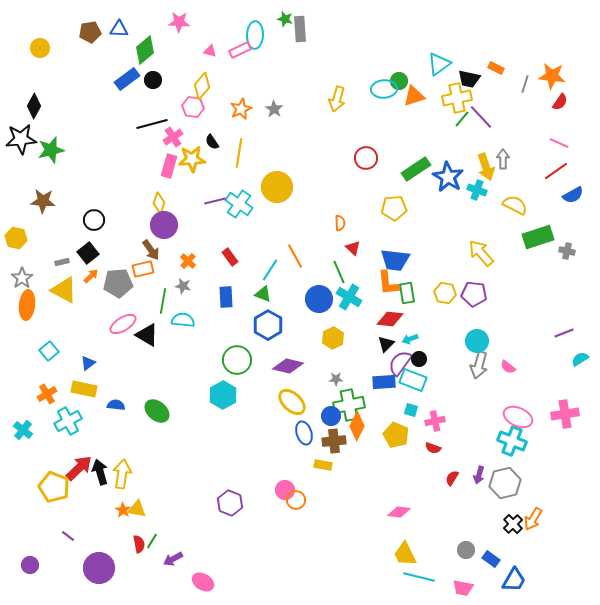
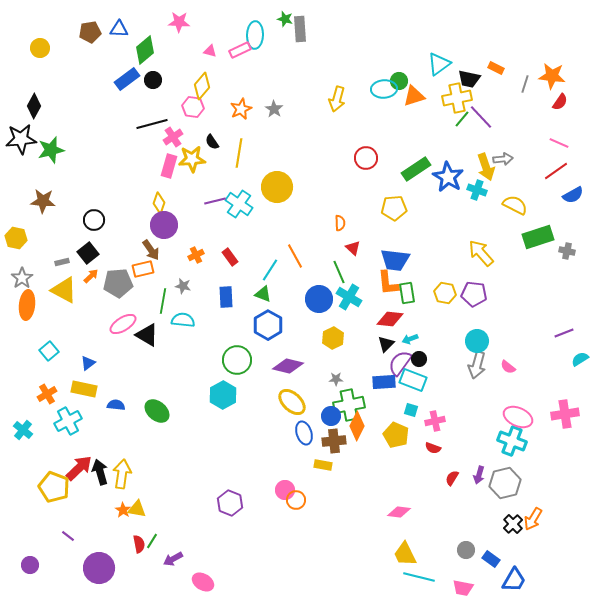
gray arrow at (503, 159): rotated 84 degrees clockwise
orange cross at (188, 261): moved 8 px right, 6 px up; rotated 21 degrees clockwise
gray arrow at (479, 365): moved 2 px left
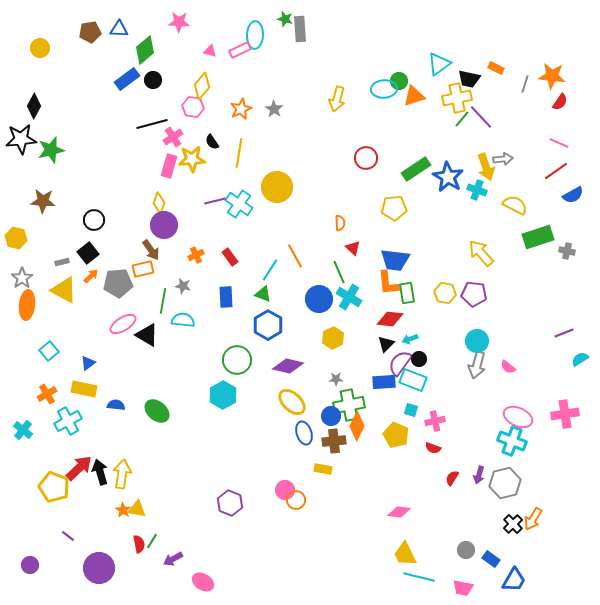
yellow rectangle at (323, 465): moved 4 px down
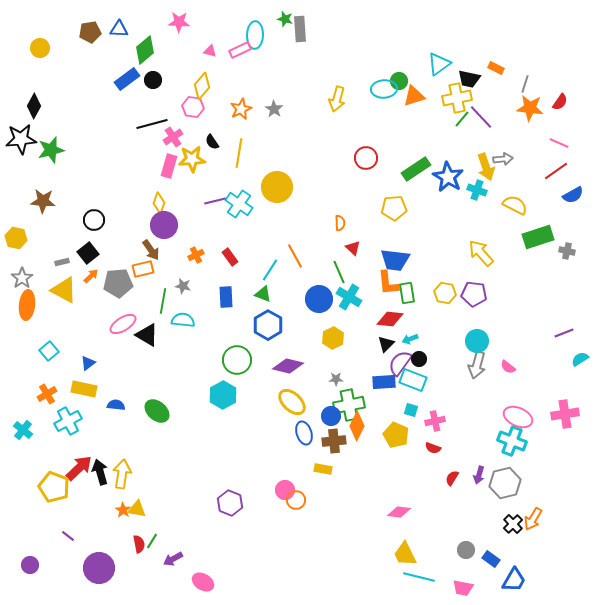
orange star at (552, 76): moved 22 px left, 32 px down
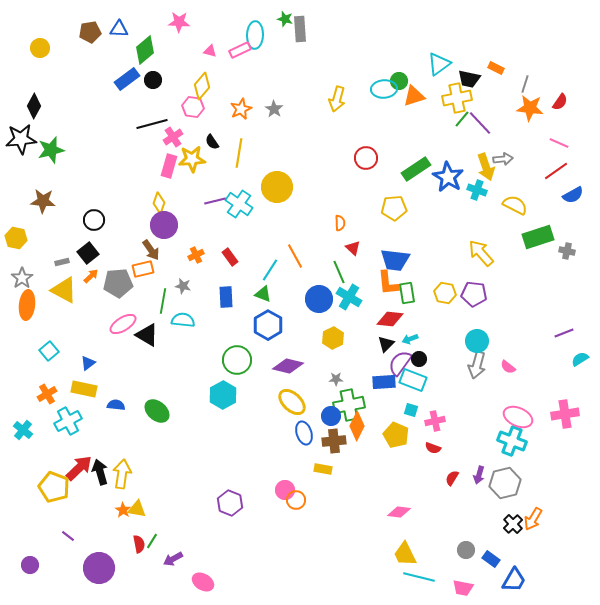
purple line at (481, 117): moved 1 px left, 6 px down
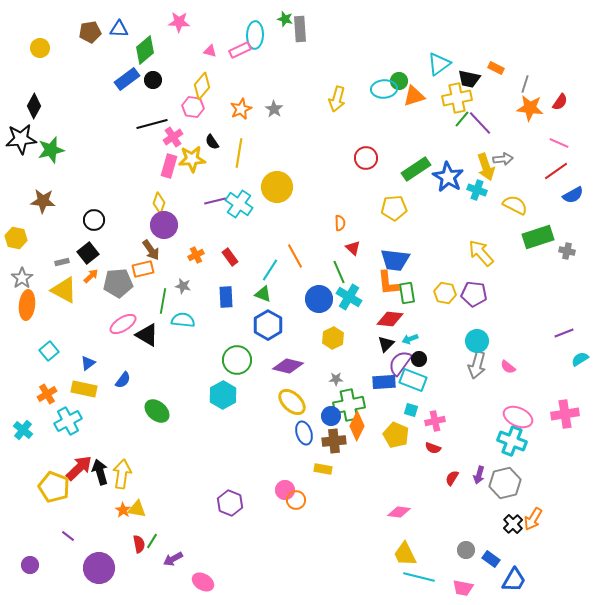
blue semicircle at (116, 405): moved 7 px right, 25 px up; rotated 120 degrees clockwise
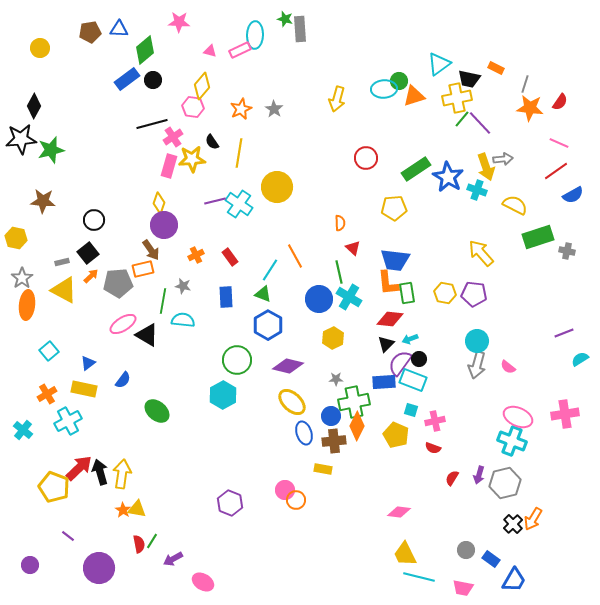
green line at (339, 272): rotated 10 degrees clockwise
green cross at (349, 405): moved 5 px right, 3 px up
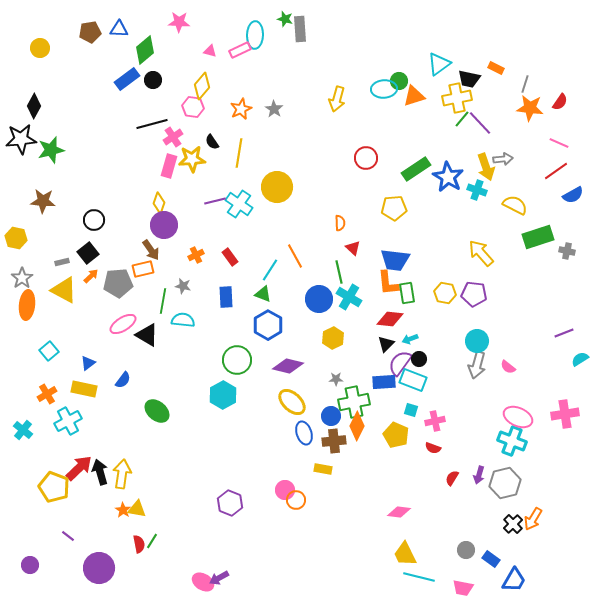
purple arrow at (173, 559): moved 46 px right, 19 px down
